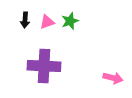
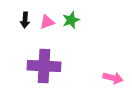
green star: moved 1 px right, 1 px up
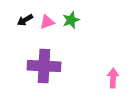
black arrow: rotated 56 degrees clockwise
pink arrow: rotated 102 degrees counterclockwise
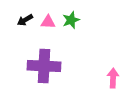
pink triangle: moved 1 px right; rotated 21 degrees clockwise
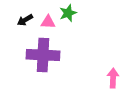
green star: moved 3 px left, 7 px up
purple cross: moved 1 px left, 11 px up
